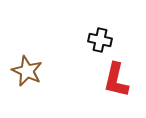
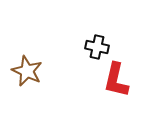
black cross: moved 3 px left, 7 px down
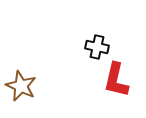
brown star: moved 6 px left, 15 px down
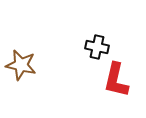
brown star: moved 21 px up; rotated 12 degrees counterclockwise
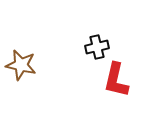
black cross: rotated 25 degrees counterclockwise
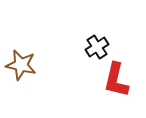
black cross: rotated 20 degrees counterclockwise
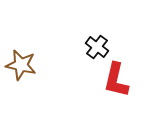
black cross: rotated 20 degrees counterclockwise
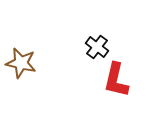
brown star: moved 2 px up
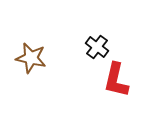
brown star: moved 10 px right, 5 px up
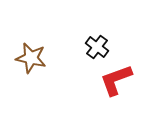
red L-shape: rotated 57 degrees clockwise
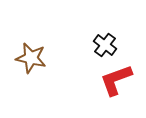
black cross: moved 8 px right, 2 px up
